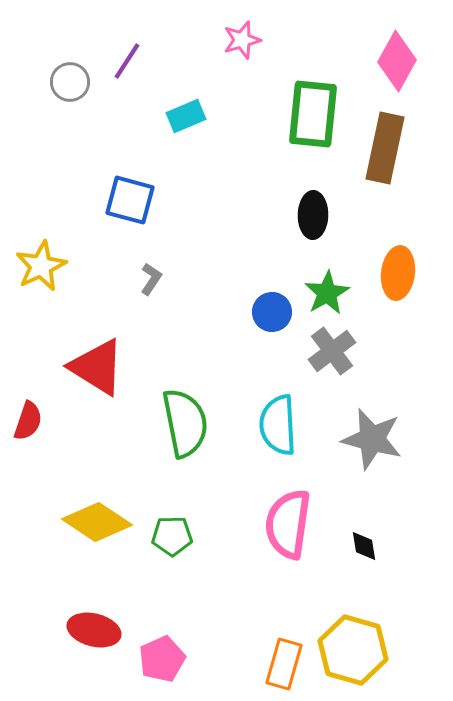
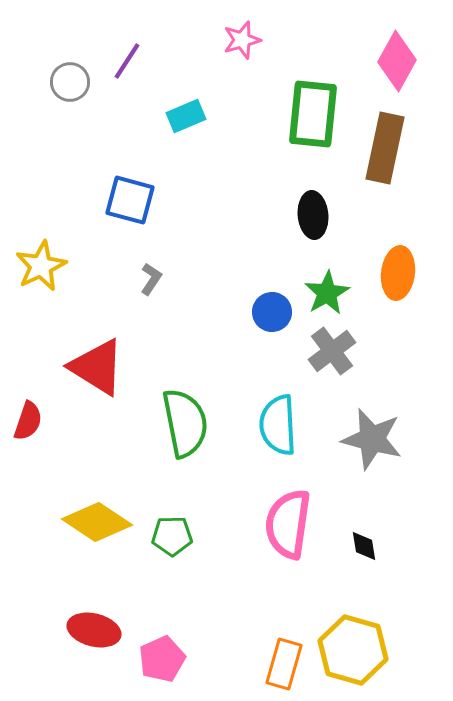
black ellipse: rotated 6 degrees counterclockwise
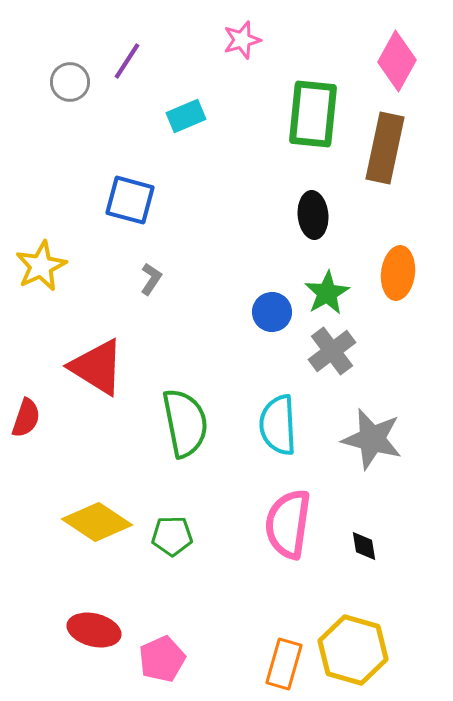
red semicircle: moved 2 px left, 3 px up
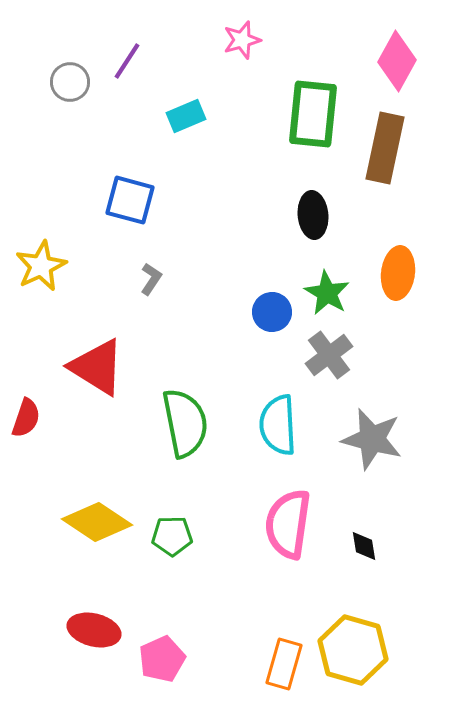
green star: rotated 12 degrees counterclockwise
gray cross: moved 3 px left, 4 px down
